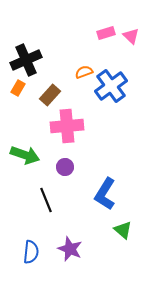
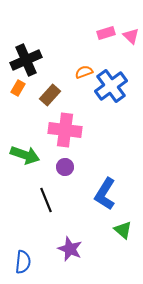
pink cross: moved 2 px left, 4 px down; rotated 12 degrees clockwise
blue semicircle: moved 8 px left, 10 px down
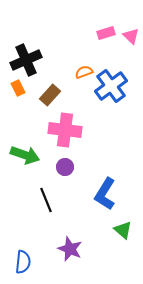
orange rectangle: rotated 56 degrees counterclockwise
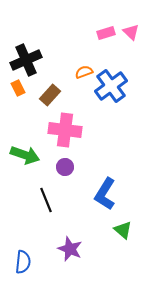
pink triangle: moved 4 px up
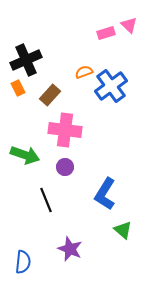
pink triangle: moved 2 px left, 7 px up
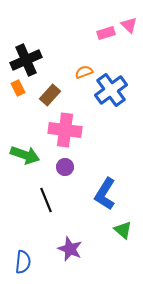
blue cross: moved 4 px down
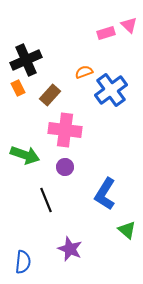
green triangle: moved 4 px right
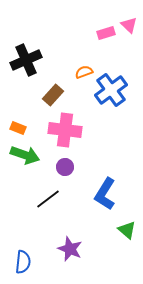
orange rectangle: moved 40 px down; rotated 42 degrees counterclockwise
brown rectangle: moved 3 px right
black line: moved 2 px right, 1 px up; rotated 75 degrees clockwise
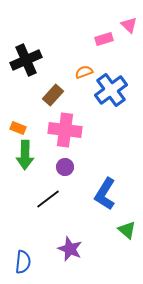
pink rectangle: moved 2 px left, 6 px down
green arrow: rotated 72 degrees clockwise
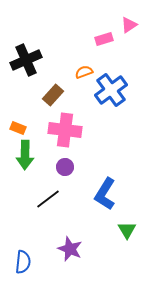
pink triangle: rotated 42 degrees clockwise
green triangle: rotated 18 degrees clockwise
